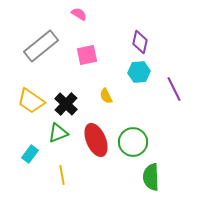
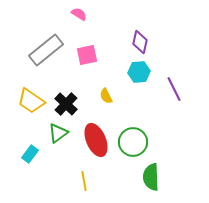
gray rectangle: moved 5 px right, 4 px down
green triangle: rotated 15 degrees counterclockwise
yellow line: moved 22 px right, 6 px down
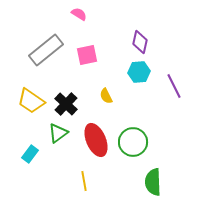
purple line: moved 3 px up
green semicircle: moved 2 px right, 5 px down
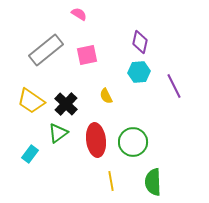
red ellipse: rotated 16 degrees clockwise
yellow line: moved 27 px right
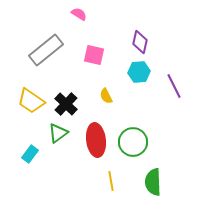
pink square: moved 7 px right; rotated 25 degrees clockwise
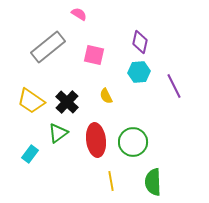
gray rectangle: moved 2 px right, 3 px up
black cross: moved 1 px right, 2 px up
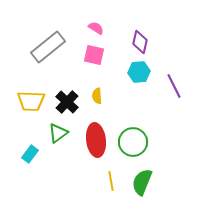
pink semicircle: moved 17 px right, 14 px down
yellow semicircle: moved 9 px left; rotated 21 degrees clockwise
yellow trapezoid: rotated 32 degrees counterclockwise
green semicircle: moved 11 px left; rotated 24 degrees clockwise
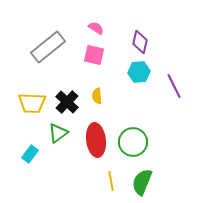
yellow trapezoid: moved 1 px right, 2 px down
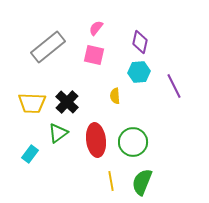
pink semicircle: rotated 84 degrees counterclockwise
yellow semicircle: moved 18 px right
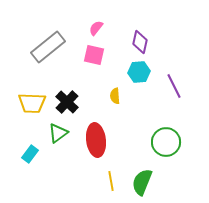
green circle: moved 33 px right
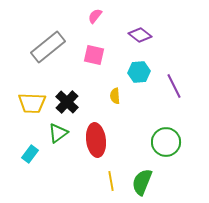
pink semicircle: moved 1 px left, 12 px up
purple diamond: moved 7 px up; rotated 65 degrees counterclockwise
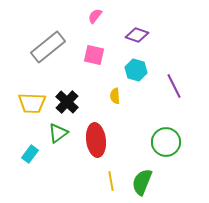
purple diamond: moved 3 px left; rotated 20 degrees counterclockwise
cyan hexagon: moved 3 px left, 2 px up; rotated 20 degrees clockwise
